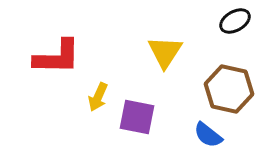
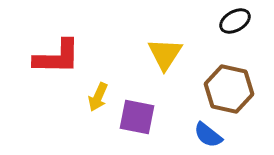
yellow triangle: moved 2 px down
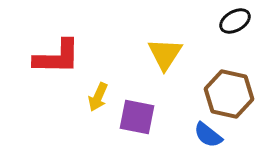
brown hexagon: moved 5 px down
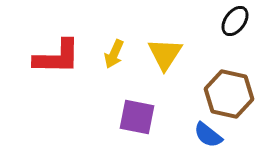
black ellipse: rotated 24 degrees counterclockwise
yellow arrow: moved 16 px right, 43 px up
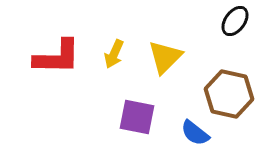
yellow triangle: moved 3 px down; rotated 12 degrees clockwise
blue semicircle: moved 13 px left, 2 px up
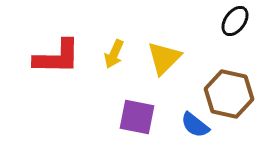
yellow triangle: moved 1 px left, 1 px down
blue semicircle: moved 8 px up
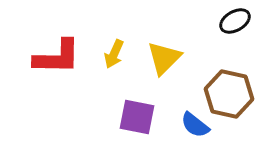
black ellipse: rotated 24 degrees clockwise
